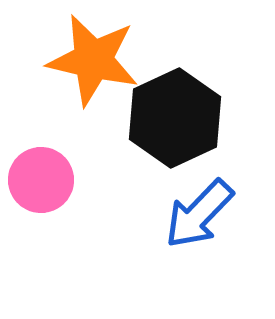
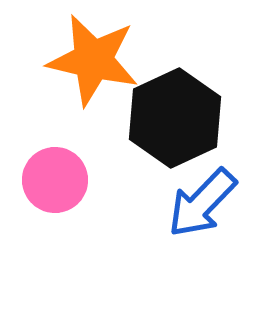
pink circle: moved 14 px right
blue arrow: moved 3 px right, 11 px up
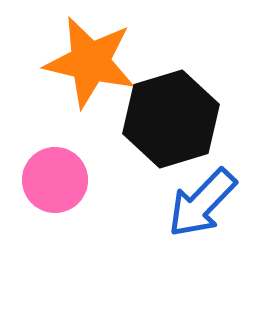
orange star: moved 3 px left, 2 px down
black hexagon: moved 4 px left, 1 px down; rotated 8 degrees clockwise
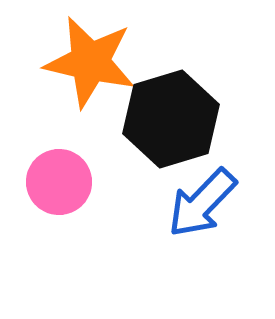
pink circle: moved 4 px right, 2 px down
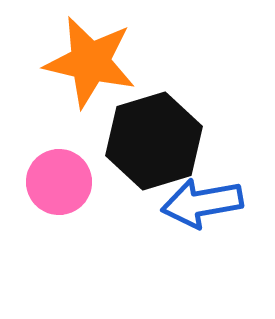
black hexagon: moved 17 px left, 22 px down
blue arrow: rotated 36 degrees clockwise
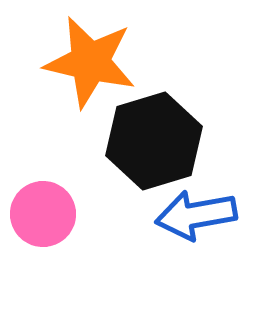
pink circle: moved 16 px left, 32 px down
blue arrow: moved 6 px left, 12 px down
